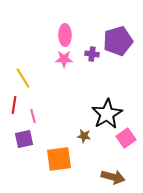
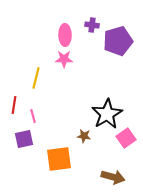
purple cross: moved 29 px up
yellow line: moved 13 px right; rotated 45 degrees clockwise
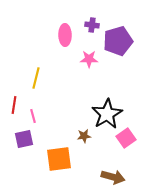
pink star: moved 25 px right
brown star: rotated 16 degrees counterclockwise
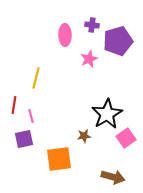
pink star: rotated 24 degrees counterclockwise
pink line: moved 2 px left
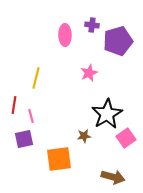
pink star: moved 14 px down
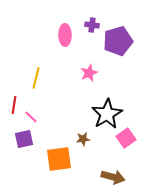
pink line: moved 1 px down; rotated 32 degrees counterclockwise
brown star: moved 1 px left, 3 px down
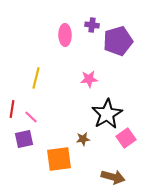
pink star: moved 6 px down; rotated 18 degrees clockwise
red line: moved 2 px left, 4 px down
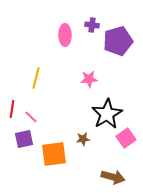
orange square: moved 5 px left, 5 px up
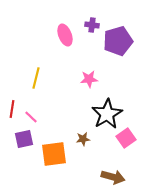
pink ellipse: rotated 20 degrees counterclockwise
